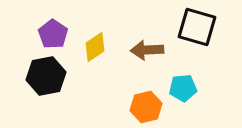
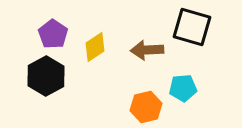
black square: moved 5 px left
black hexagon: rotated 18 degrees counterclockwise
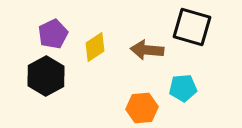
purple pentagon: rotated 12 degrees clockwise
brown arrow: rotated 8 degrees clockwise
orange hexagon: moved 4 px left, 1 px down; rotated 8 degrees clockwise
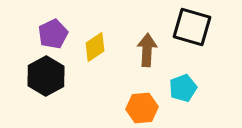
brown arrow: rotated 88 degrees clockwise
cyan pentagon: rotated 16 degrees counterclockwise
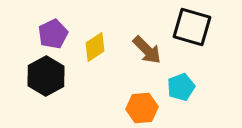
brown arrow: rotated 132 degrees clockwise
cyan pentagon: moved 2 px left, 1 px up
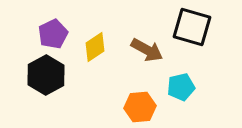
brown arrow: rotated 16 degrees counterclockwise
black hexagon: moved 1 px up
cyan pentagon: rotated 8 degrees clockwise
orange hexagon: moved 2 px left, 1 px up
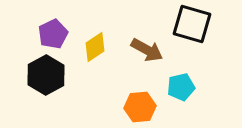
black square: moved 3 px up
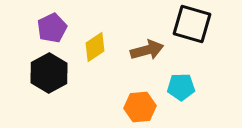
purple pentagon: moved 1 px left, 6 px up
brown arrow: rotated 44 degrees counterclockwise
black hexagon: moved 3 px right, 2 px up
cyan pentagon: rotated 12 degrees clockwise
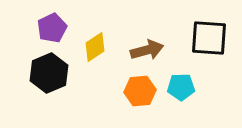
black square: moved 17 px right, 14 px down; rotated 12 degrees counterclockwise
black hexagon: rotated 6 degrees clockwise
orange hexagon: moved 16 px up
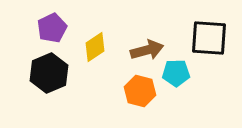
cyan pentagon: moved 5 px left, 14 px up
orange hexagon: rotated 20 degrees clockwise
